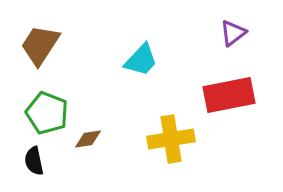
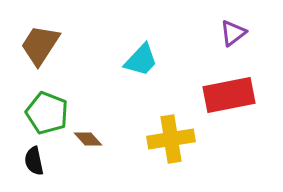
brown diamond: rotated 56 degrees clockwise
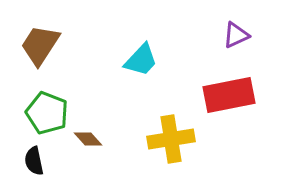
purple triangle: moved 3 px right, 2 px down; rotated 12 degrees clockwise
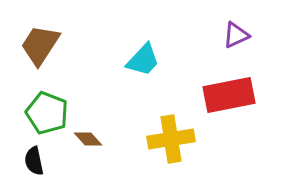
cyan trapezoid: moved 2 px right
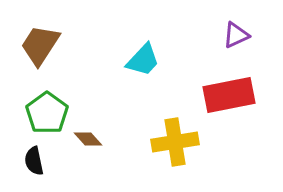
green pentagon: rotated 15 degrees clockwise
yellow cross: moved 4 px right, 3 px down
